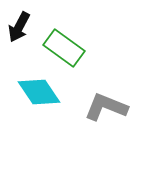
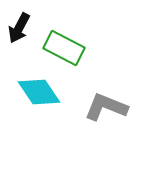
black arrow: moved 1 px down
green rectangle: rotated 9 degrees counterclockwise
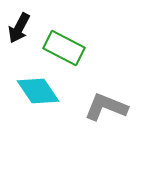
cyan diamond: moved 1 px left, 1 px up
